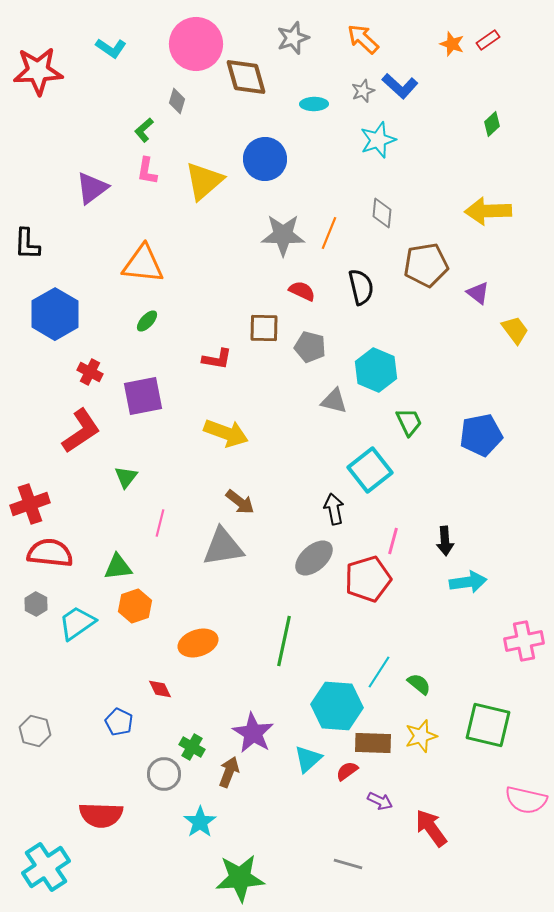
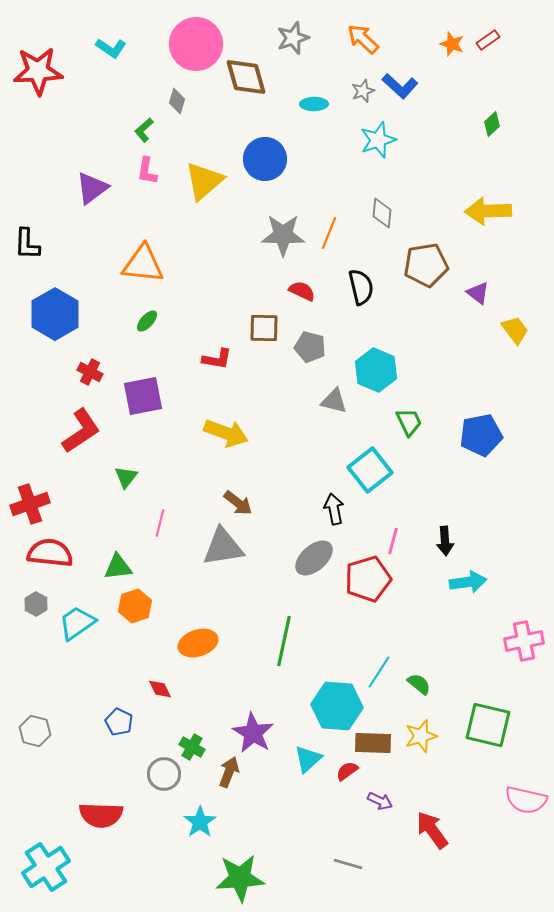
brown arrow at (240, 502): moved 2 px left, 1 px down
red arrow at (431, 828): moved 1 px right, 2 px down
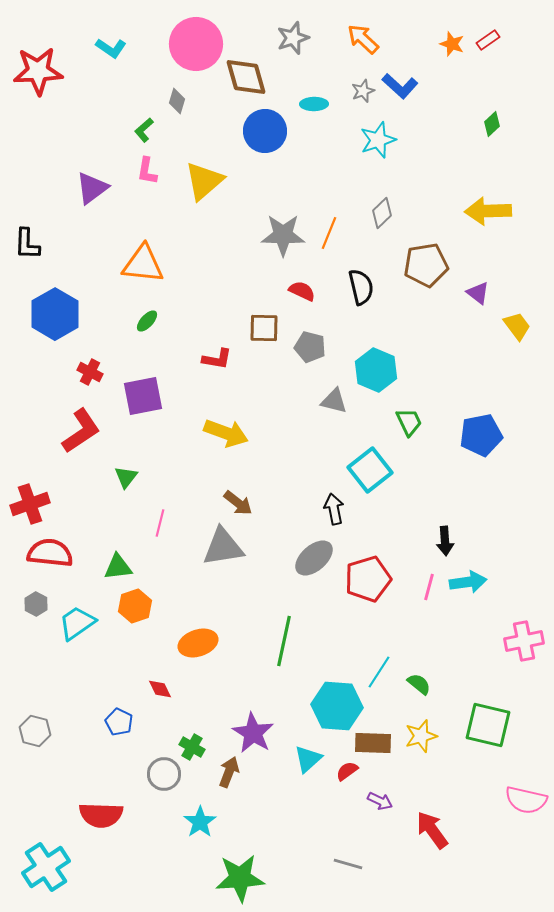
blue circle at (265, 159): moved 28 px up
gray diamond at (382, 213): rotated 40 degrees clockwise
yellow trapezoid at (515, 330): moved 2 px right, 4 px up
pink line at (393, 541): moved 36 px right, 46 px down
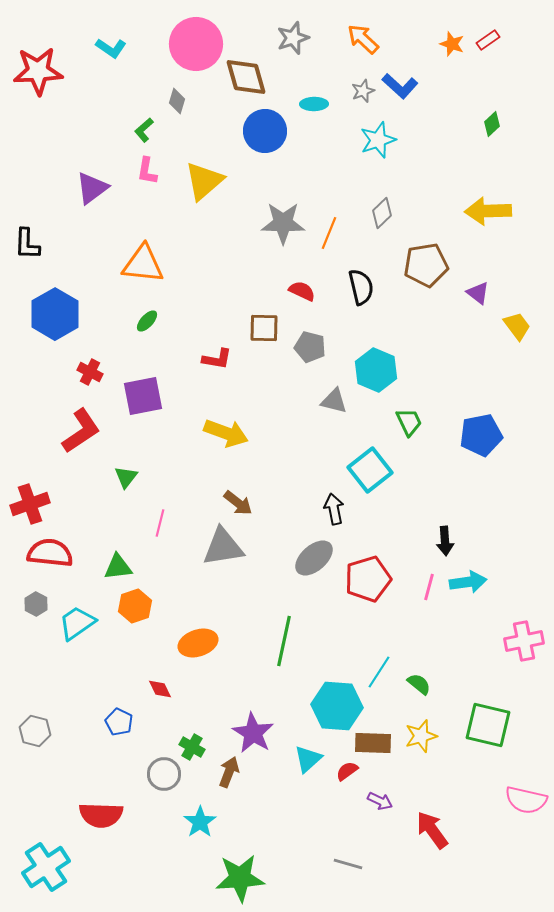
gray star at (283, 235): moved 12 px up
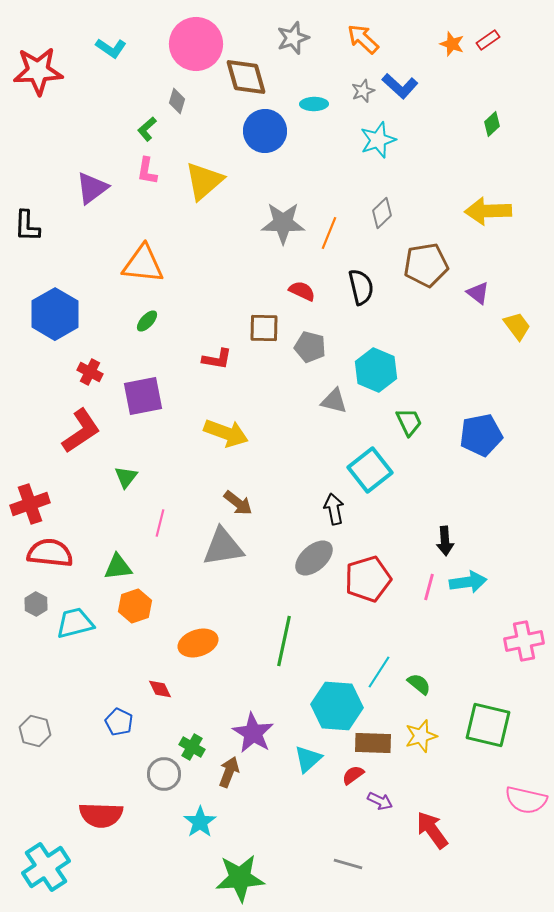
green L-shape at (144, 130): moved 3 px right, 1 px up
black L-shape at (27, 244): moved 18 px up
cyan trapezoid at (77, 623): moved 2 px left; rotated 21 degrees clockwise
red semicircle at (347, 771): moved 6 px right, 4 px down
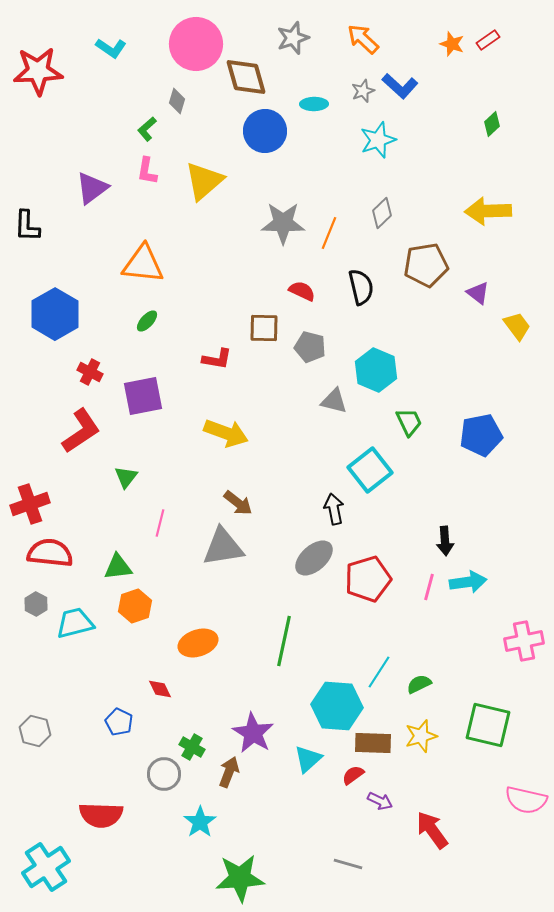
green semicircle at (419, 684): rotated 65 degrees counterclockwise
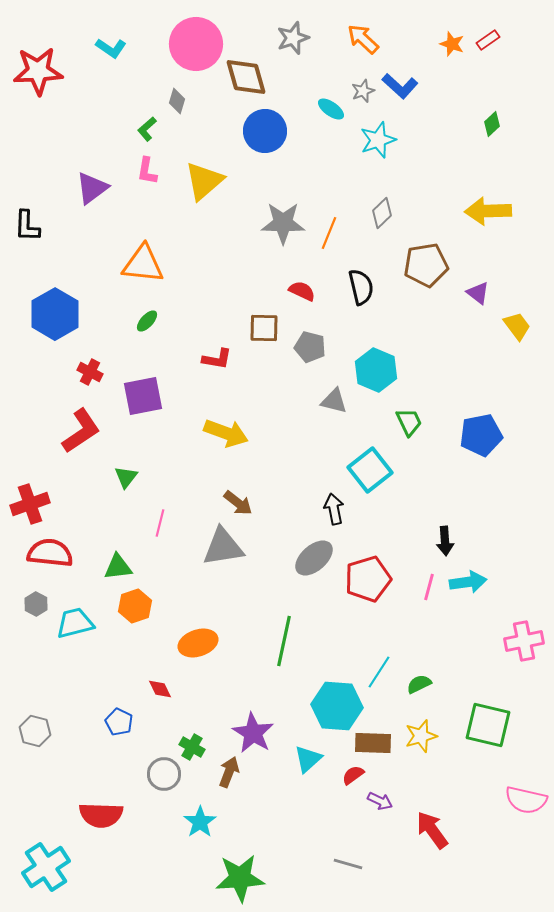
cyan ellipse at (314, 104): moved 17 px right, 5 px down; rotated 36 degrees clockwise
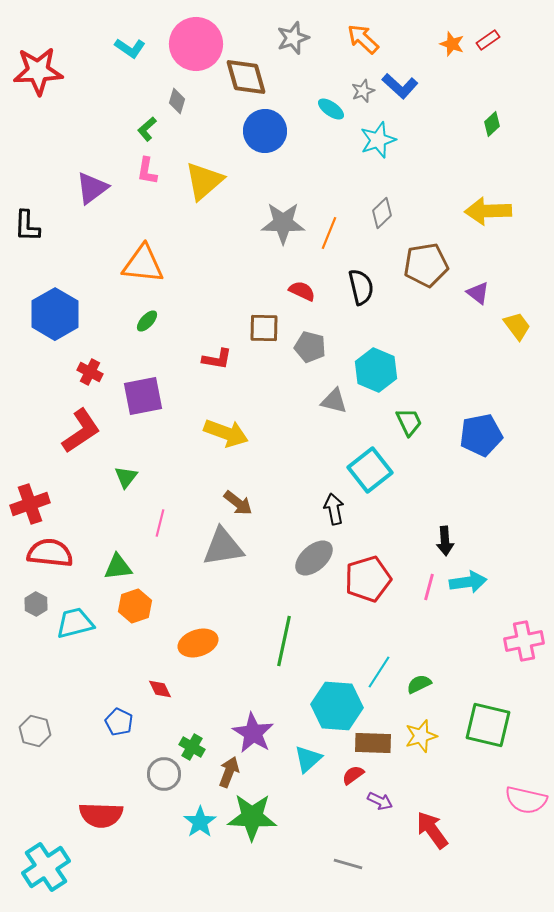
cyan L-shape at (111, 48): moved 19 px right
green star at (240, 878): moved 12 px right, 61 px up; rotated 6 degrees clockwise
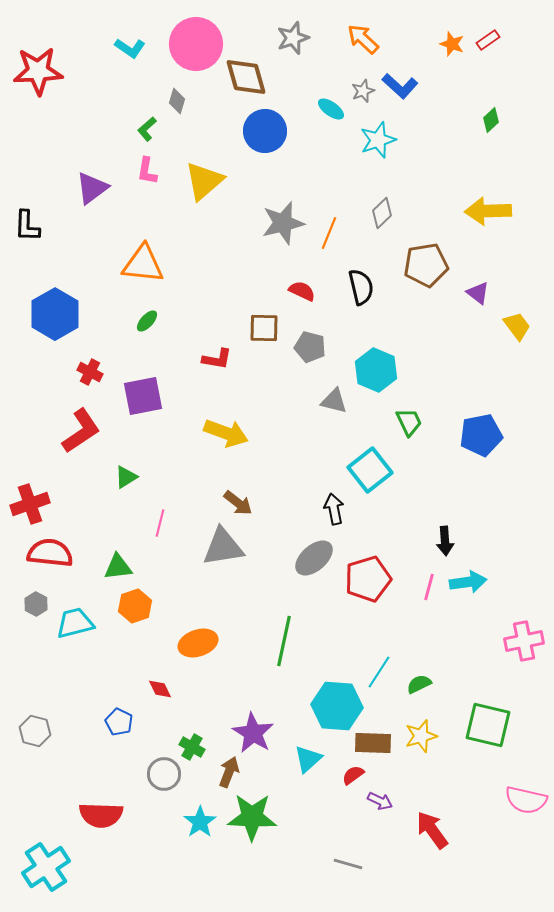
green diamond at (492, 124): moved 1 px left, 4 px up
gray star at (283, 223): rotated 15 degrees counterclockwise
green triangle at (126, 477): rotated 20 degrees clockwise
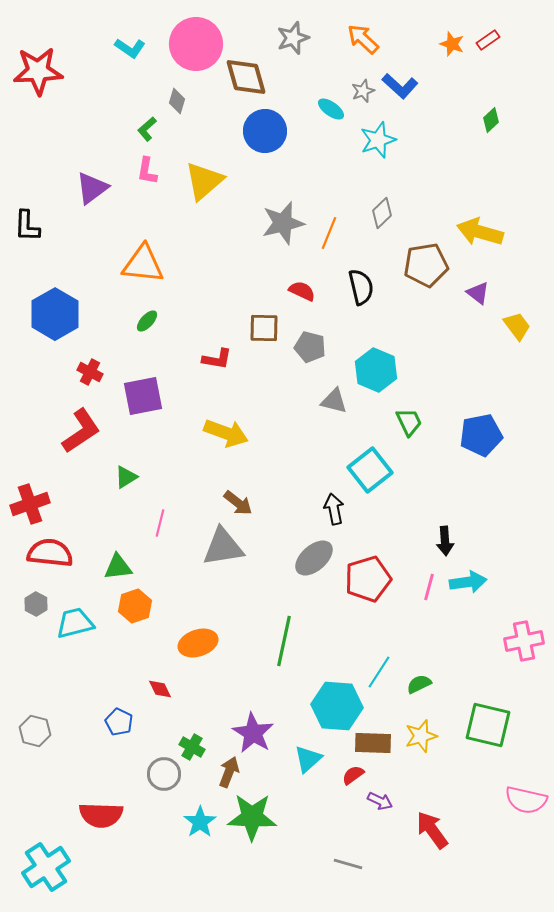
yellow arrow at (488, 211): moved 8 px left, 21 px down; rotated 18 degrees clockwise
